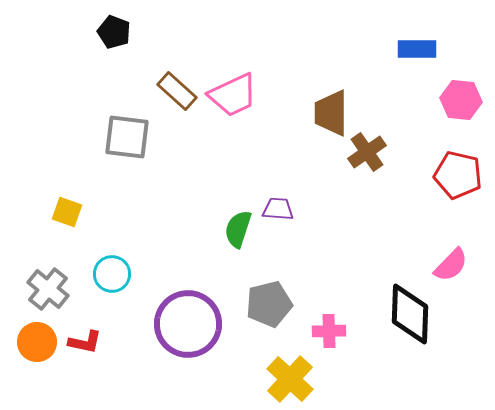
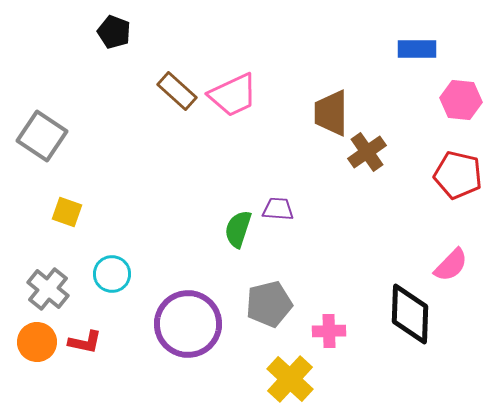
gray square: moved 85 px left, 1 px up; rotated 27 degrees clockwise
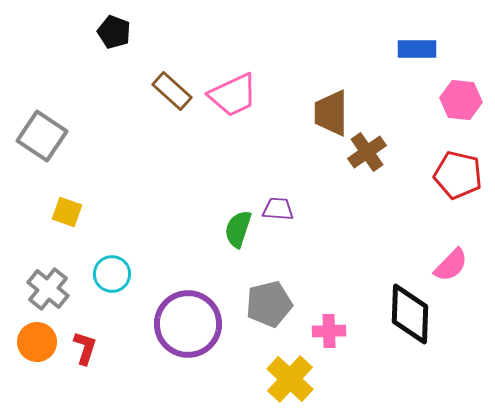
brown rectangle: moved 5 px left
red L-shape: moved 6 px down; rotated 84 degrees counterclockwise
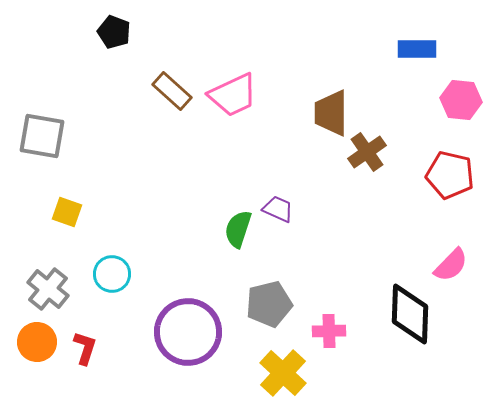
gray square: rotated 24 degrees counterclockwise
red pentagon: moved 8 px left
purple trapezoid: rotated 20 degrees clockwise
purple circle: moved 8 px down
yellow cross: moved 7 px left, 6 px up
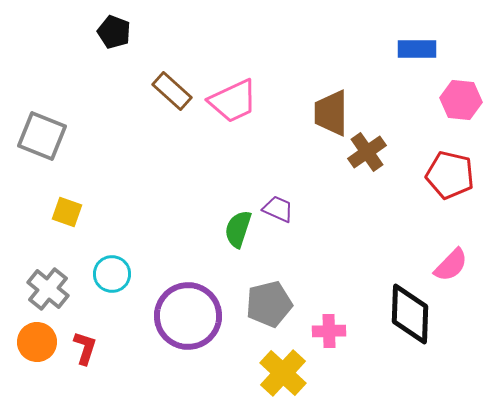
pink trapezoid: moved 6 px down
gray square: rotated 12 degrees clockwise
purple circle: moved 16 px up
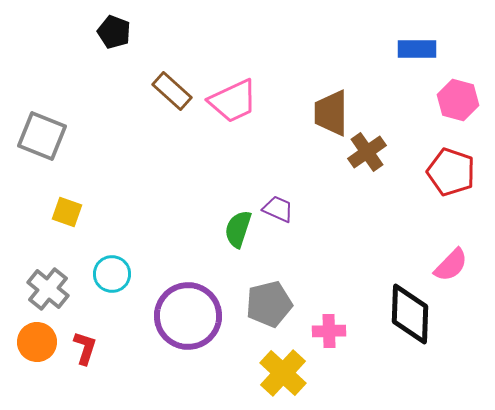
pink hexagon: moved 3 px left; rotated 9 degrees clockwise
red pentagon: moved 1 px right, 3 px up; rotated 6 degrees clockwise
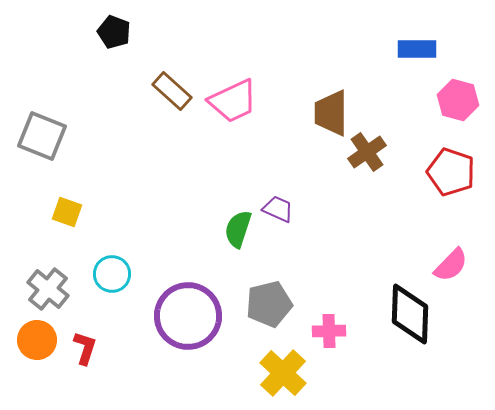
orange circle: moved 2 px up
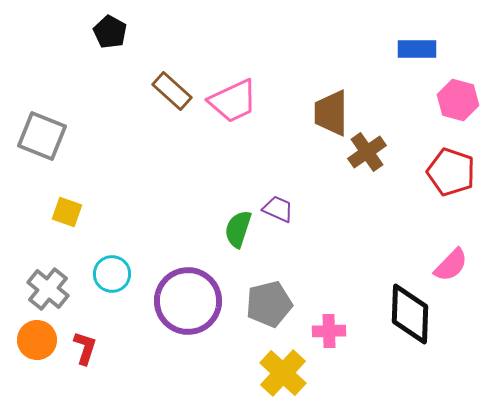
black pentagon: moved 4 px left; rotated 8 degrees clockwise
purple circle: moved 15 px up
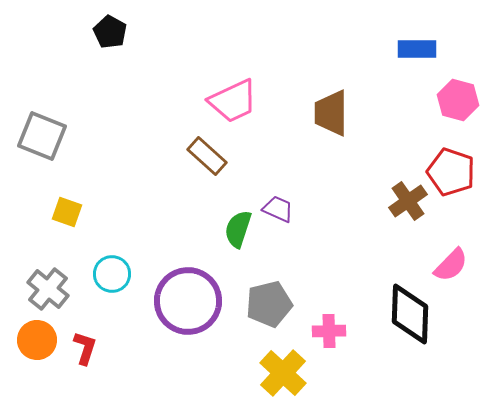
brown rectangle: moved 35 px right, 65 px down
brown cross: moved 41 px right, 49 px down
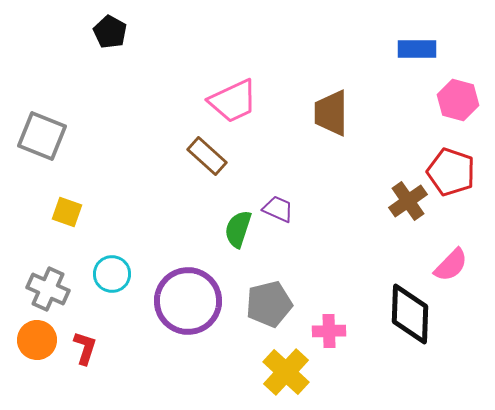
gray cross: rotated 15 degrees counterclockwise
yellow cross: moved 3 px right, 1 px up
